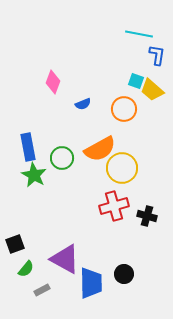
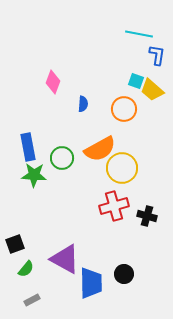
blue semicircle: rotated 63 degrees counterclockwise
green star: rotated 25 degrees counterclockwise
gray rectangle: moved 10 px left, 10 px down
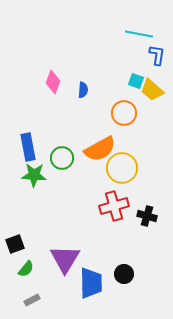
blue semicircle: moved 14 px up
orange circle: moved 4 px down
purple triangle: rotated 32 degrees clockwise
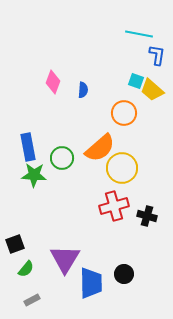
orange semicircle: moved 1 px up; rotated 12 degrees counterclockwise
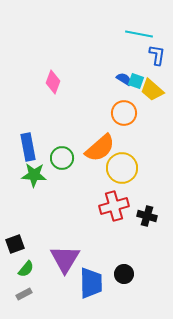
blue semicircle: moved 41 px right, 11 px up; rotated 63 degrees counterclockwise
gray rectangle: moved 8 px left, 6 px up
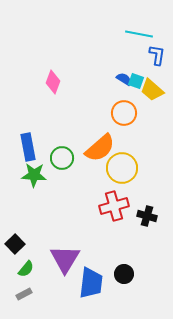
black square: rotated 24 degrees counterclockwise
blue trapezoid: rotated 8 degrees clockwise
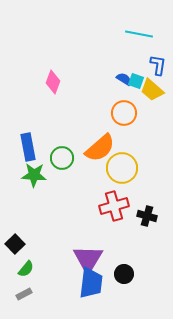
blue L-shape: moved 1 px right, 10 px down
purple triangle: moved 23 px right
